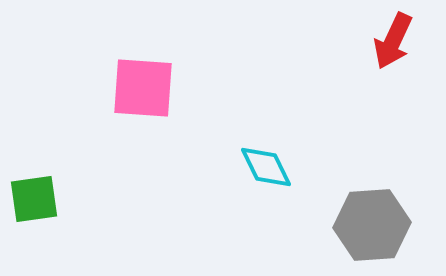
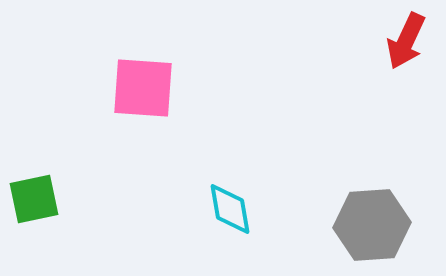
red arrow: moved 13 px right
cyan diamond: moved 36 px left, 42 px down; rotated 16 degrees clockwise
green square: rotated 4 degrees counterclockwise
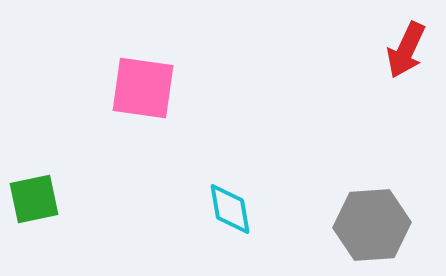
red arrow: moved 9 px down
pink square: rotated 4 degrees clockwise
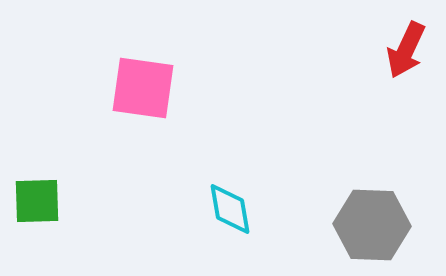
green square: moved 3 px right, 2 px down; rotated 10 degrees clockwise
gray hexagon: rotated 6 degrees clockwise
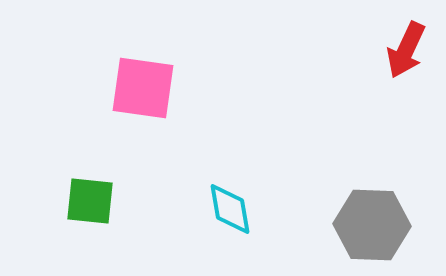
green square: moved 53 px right; rotated 8 degrees clockwise
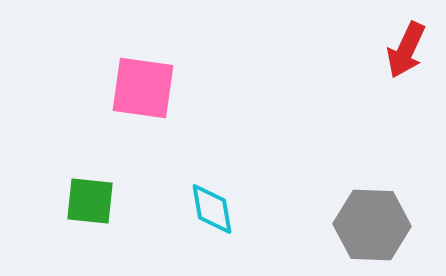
cyan diamond: moved 18 px left
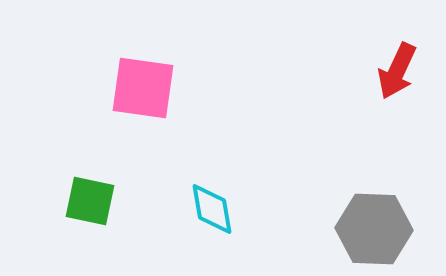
red arrow: moved 9 px left, 21 px down
green square: rotated 6 degrees clockwise
gray hexagon: moved 2 px right, 4 px down
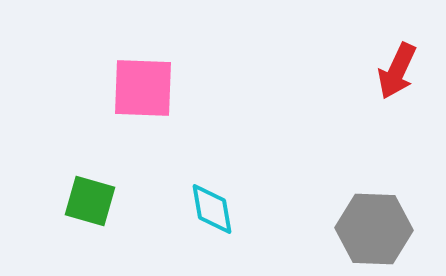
pink square: rotated 6 degrees counterclockwise
green square: rotated 4 degrees clockwise
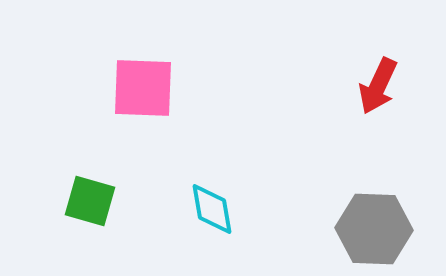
red arrow: moved 19 px left, 15 px down
